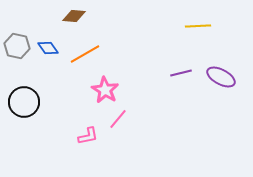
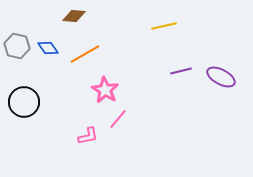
yellow line: moved 34 px left; rotated 10 degrees counterclockwise
purple line: moved 2 px up
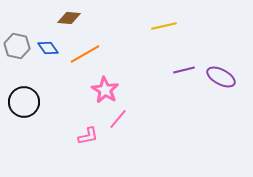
brown diamond: moved 5 px left, 2 px down
purple line: moved 3 px right, 1 px up
